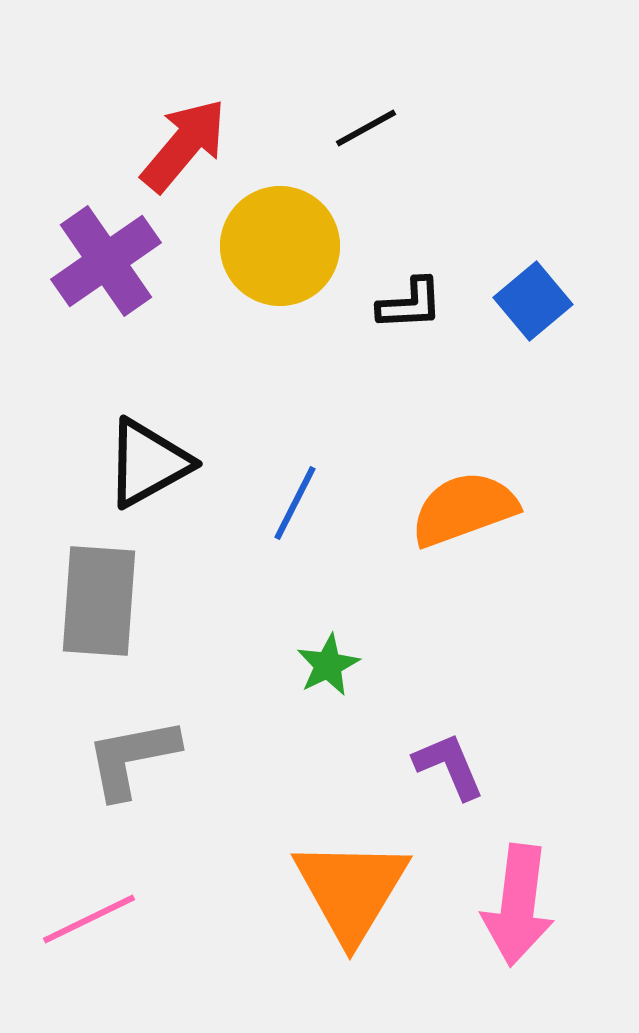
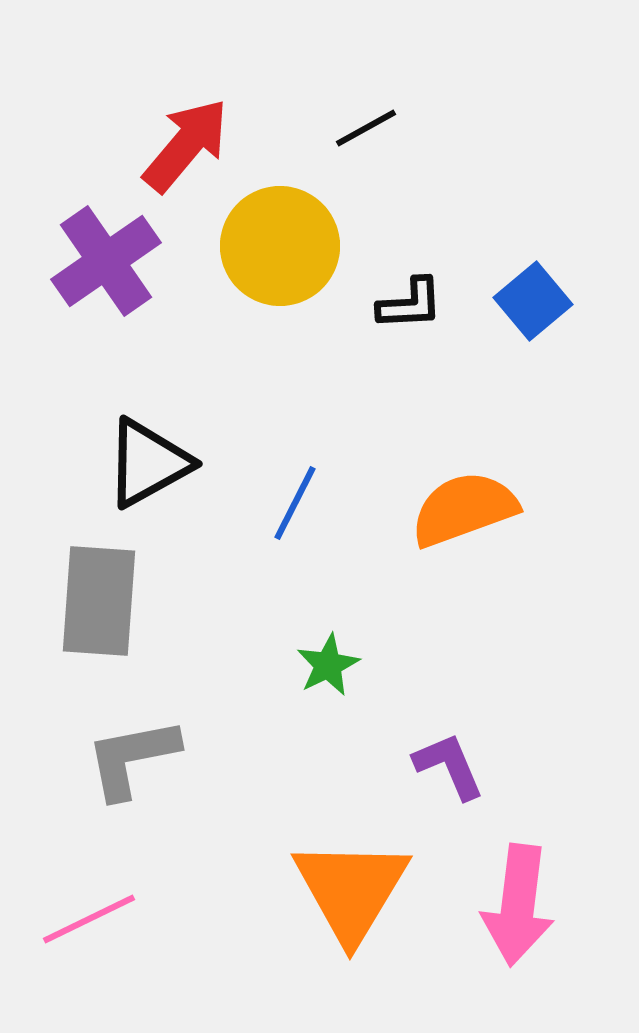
red arrow: moved 2 px right
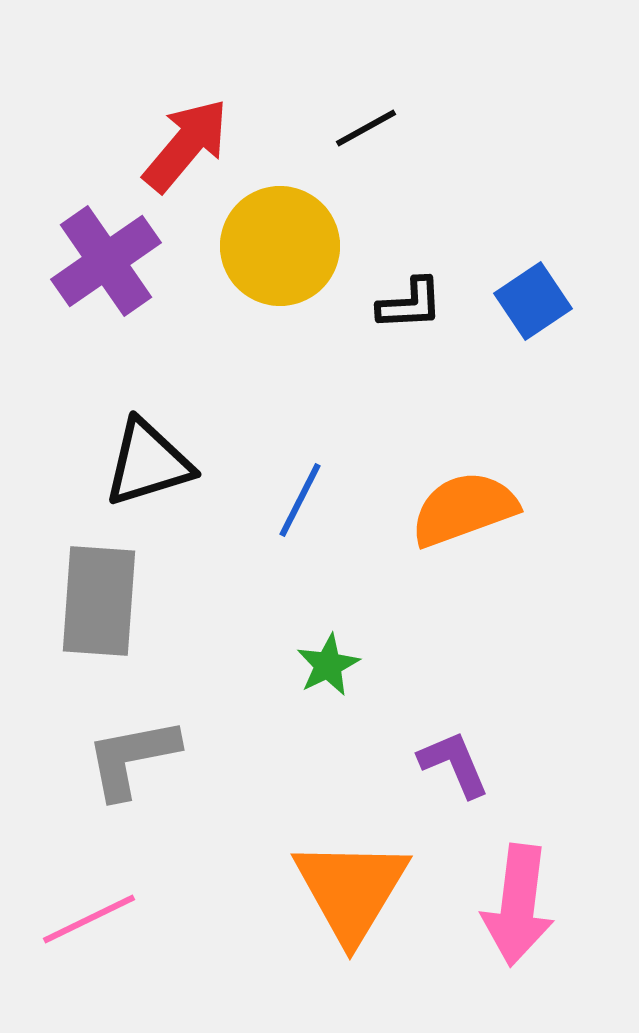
blue square: rotated 6 degrees clockwise
black triangle: rotated 12 degrees clockwise
blue line: moved 5 px right, 3 px up
purple L-shape: moved 5 px right, 2 px up
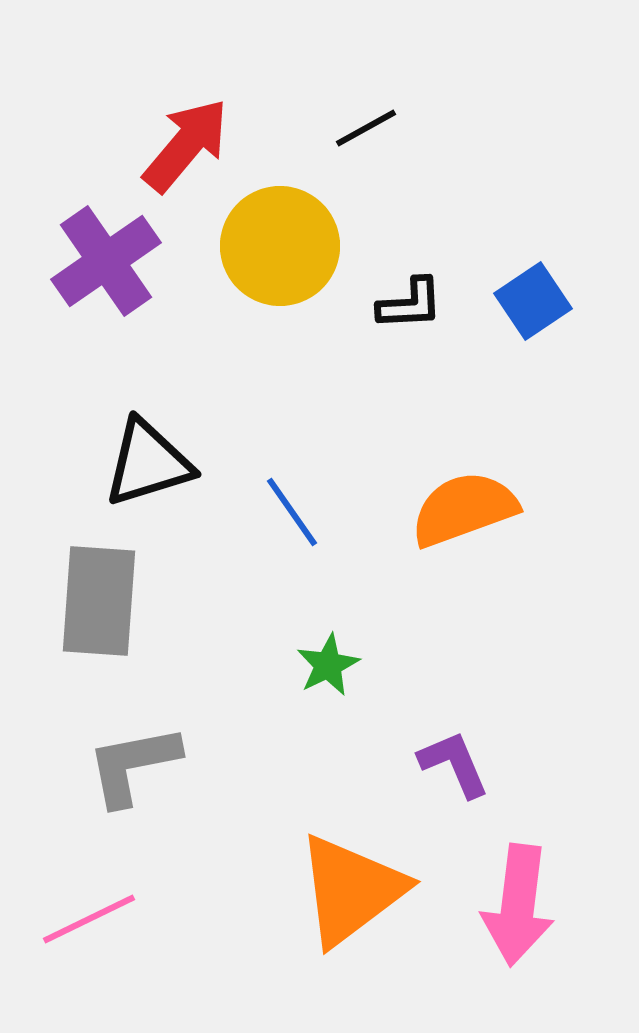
blue line: moved 8 px left, 12 px down; rotated 62 degrees counterclockwise
gray L-shape: moved 1 px right, 7 px down
orange triangle: rotated 22 degrees clockwise
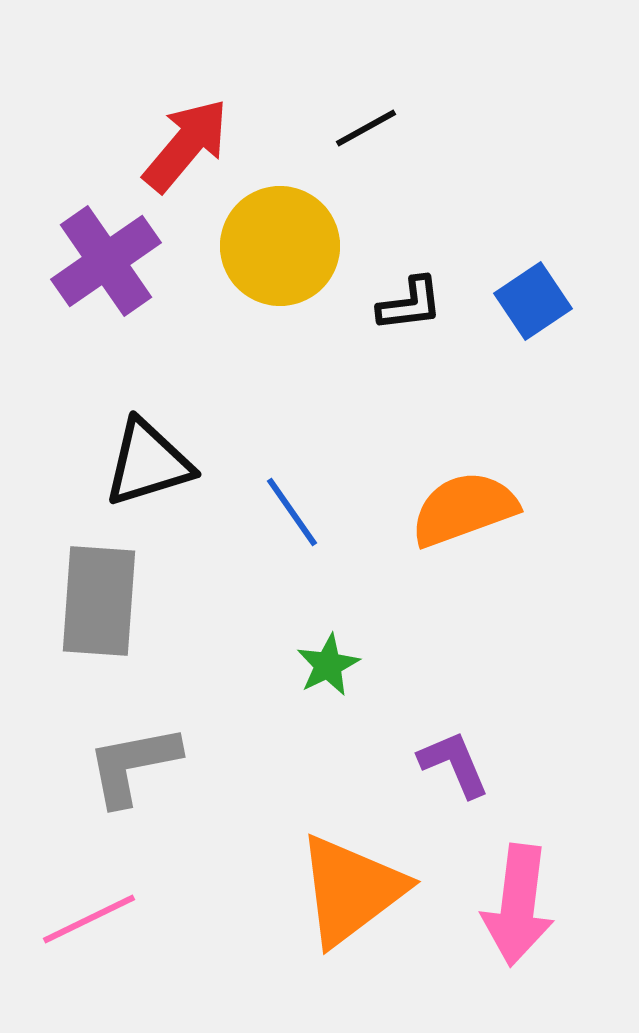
black L-shape: rotated 4 degrees counterclockwise
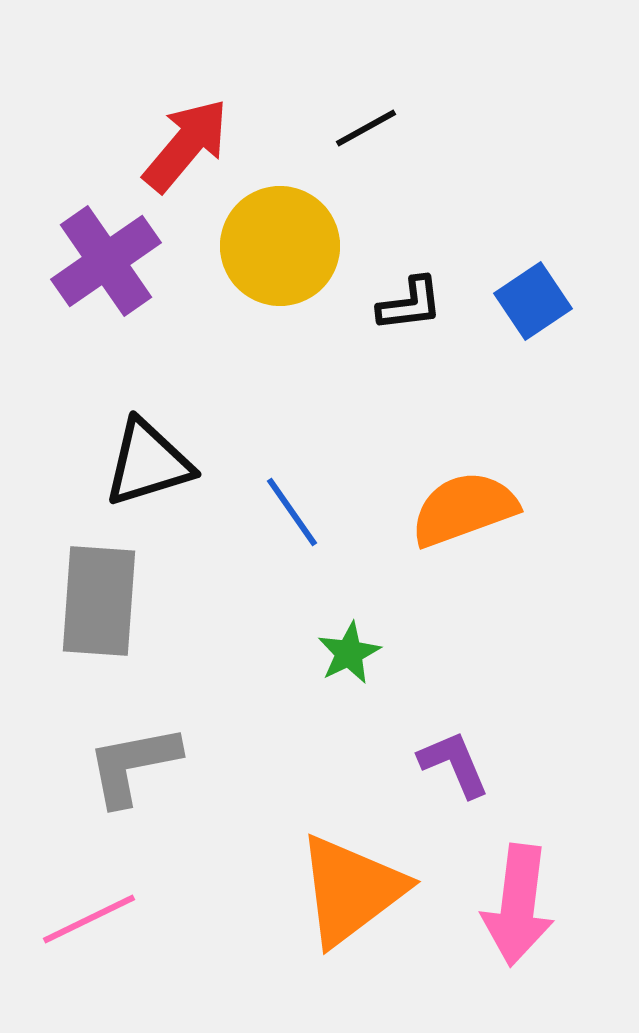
green star: moved 21 px right, 12 px up
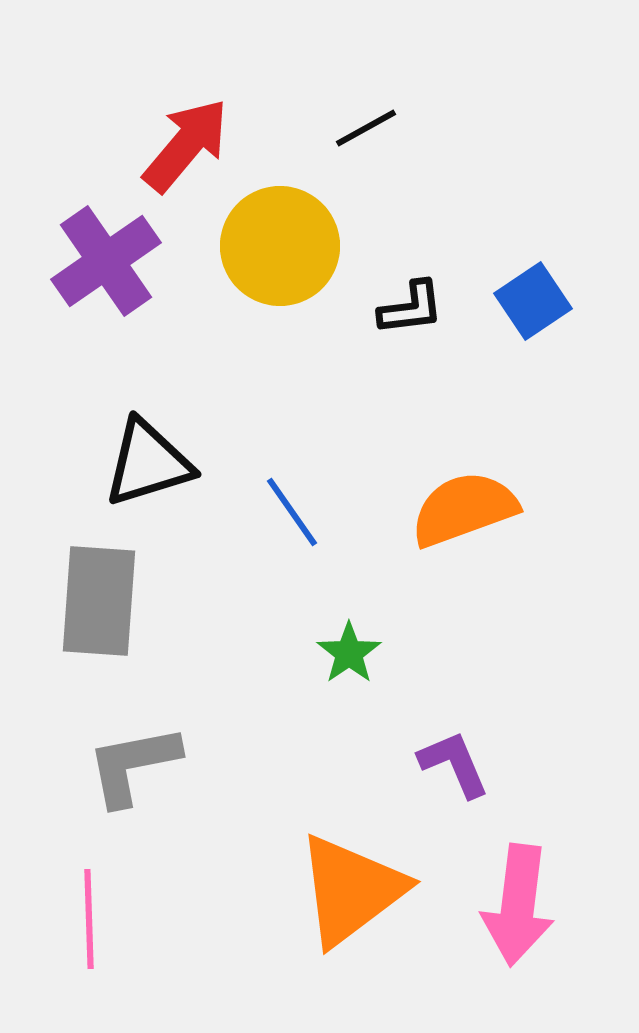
black L-shape: moved 1 px right, 4 px down
green star: rotated 8 degrees counterclockwise
pink line: rotated 66 degrees counterclockwise
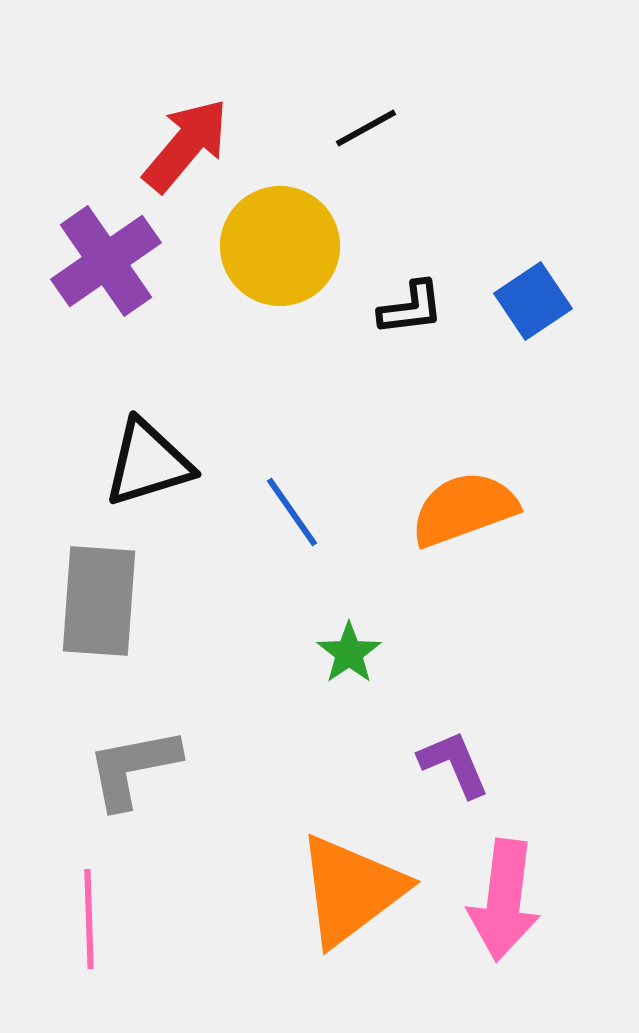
gray L-shape: moved 3 px down
pink arrow: moved 14 px left, 5 px up
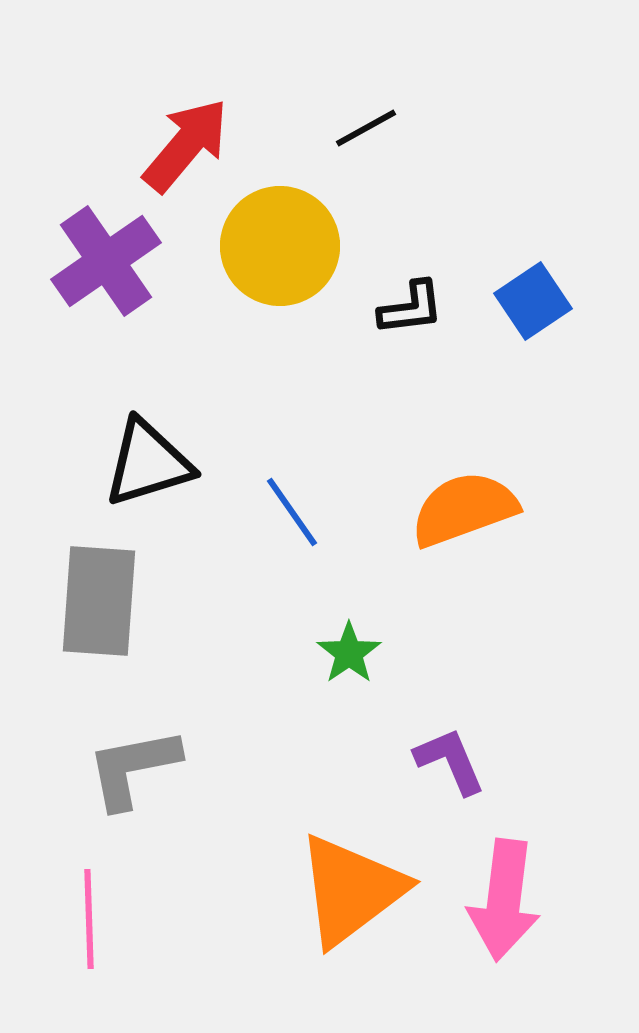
purple L-shape: moved 4 px left, 3 px up
